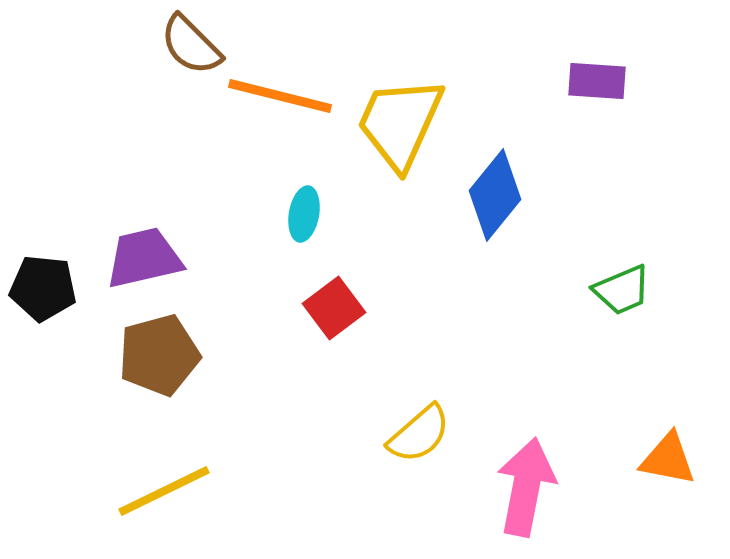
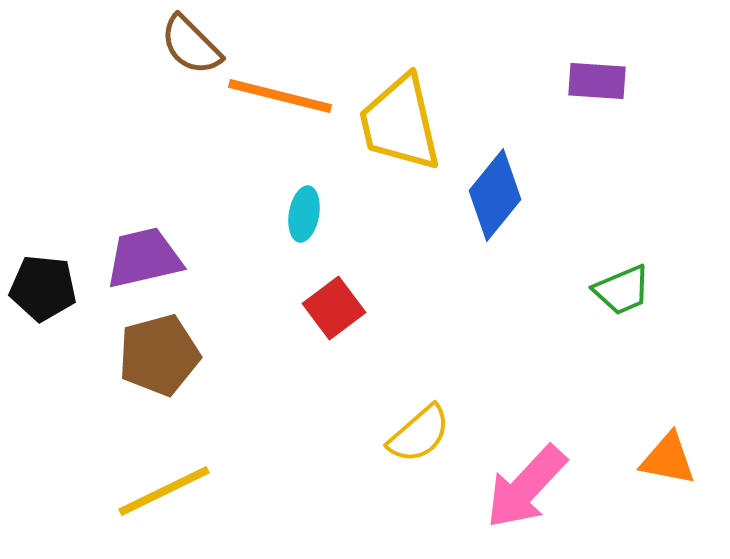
yellow trapezoid: rotated 37 degrees counterclockwise
pink arrow: rotated 148 degrees counterclockwise
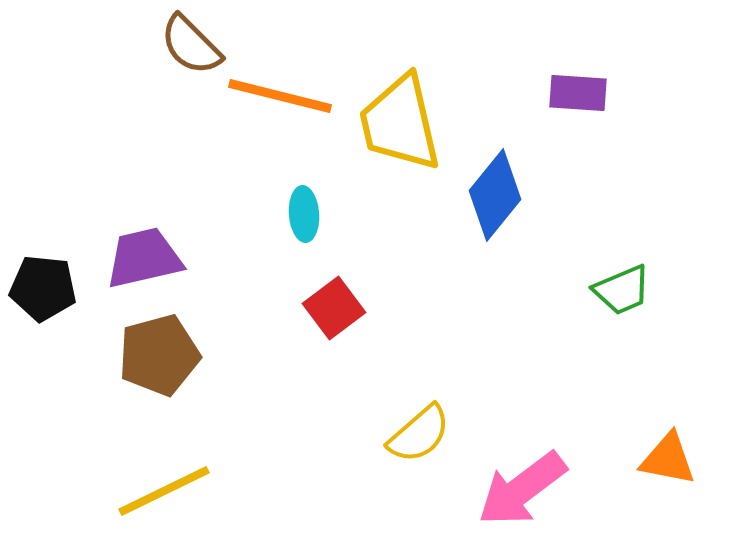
purple rectangle: moved 19 px left, 12 px down
cyan ellipse: rotated 14 degrees counterclockwise
pink arrow: moved 4 px left, 2 px down; rotated 10 degrees clockwise
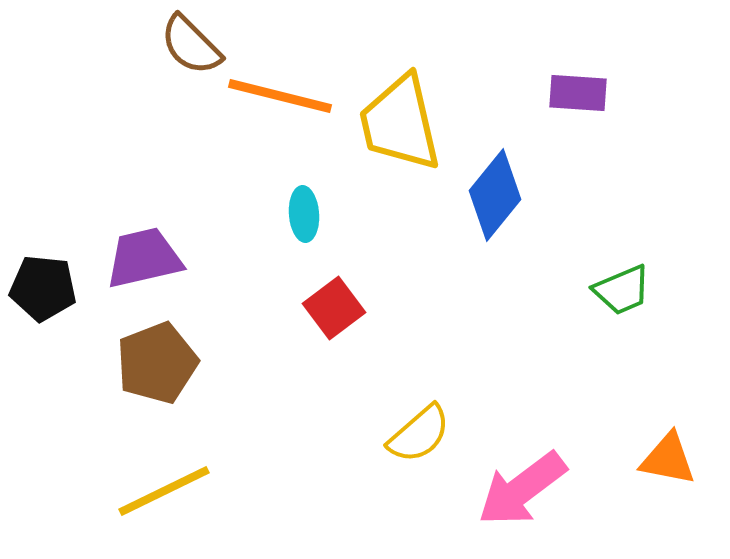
brown pentagon: moved 2 px left, 8 px down; rotated 6 degrees counterclockwise
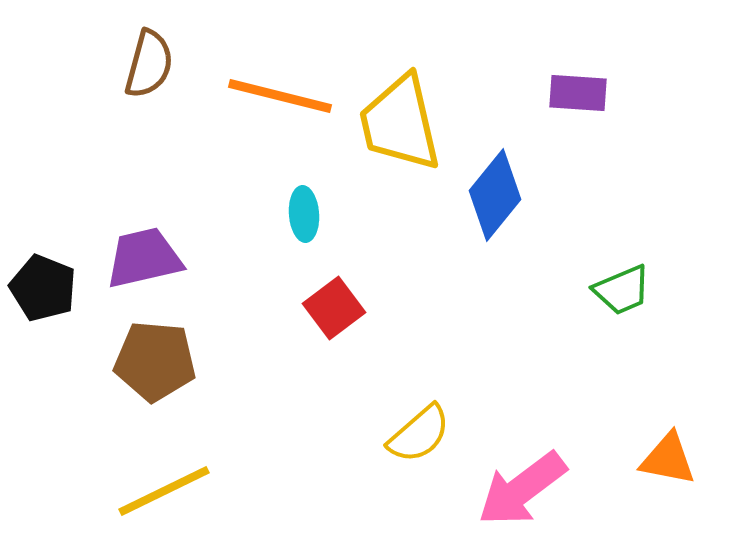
brown semicircle: moved 42 px left, 19 px down; rotated 120 degrees counterclockwise
black pentagon: rotated 16 degrees clockwise
brown pentagon: moved 2 px left, 2 px up; rotated 26 degrees clockwise
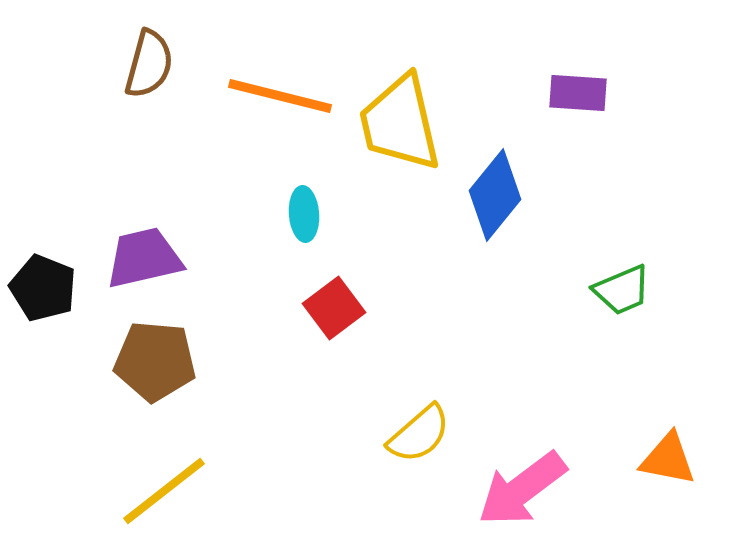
yellow line: rotated 12 degrees counterclockwise
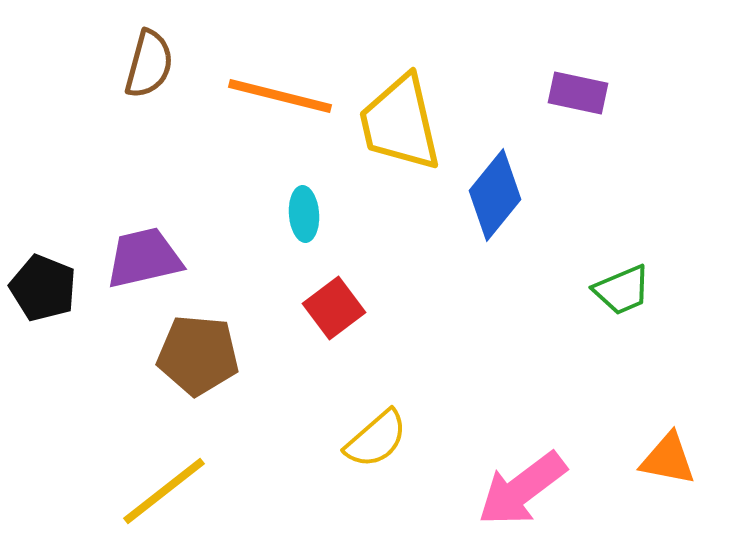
purple rectangle: rotated 8 degrees clockwise
brown pentagon: moved 43 px right, 6 px up
yellow semicircle: moved 43 px left, 5 px down
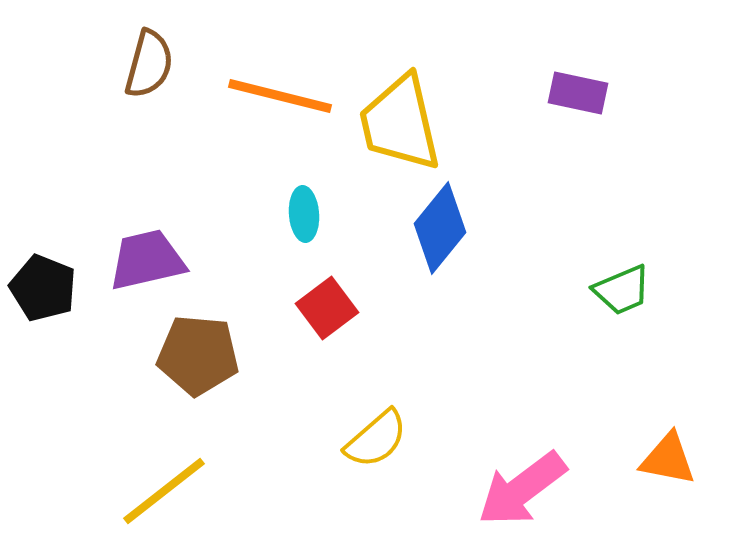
blue diamond: moved 55 px left, 33 px down
purple trapezoid: moved 3 px right, 2 px down
red square: moved 7 px left
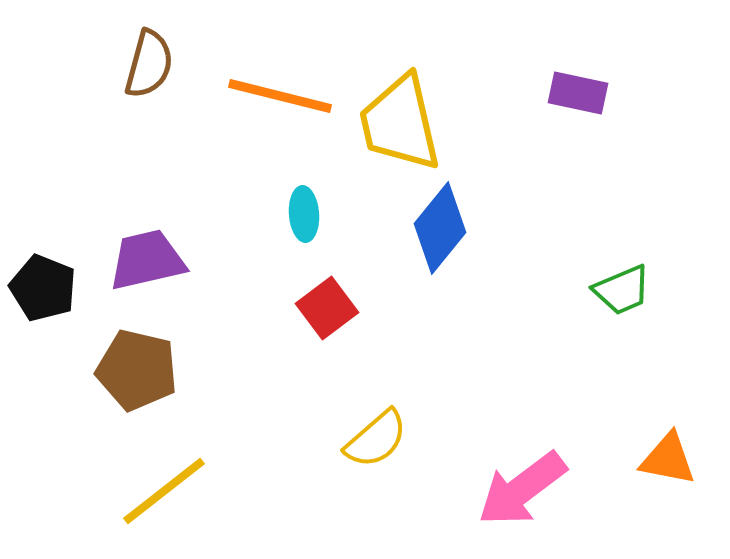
brown pentagon: moved 61 px left, 15 px down; rotated 8 degrees clockwise
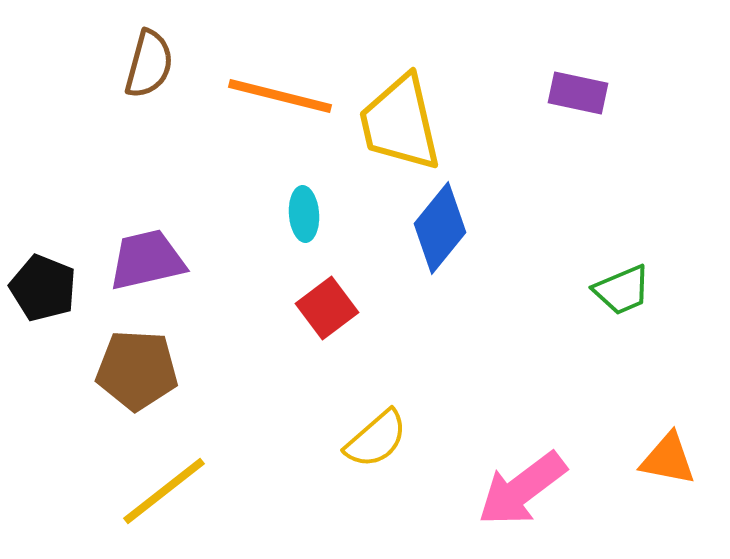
brown pentagon: rotated 10 degrees counterclockwise
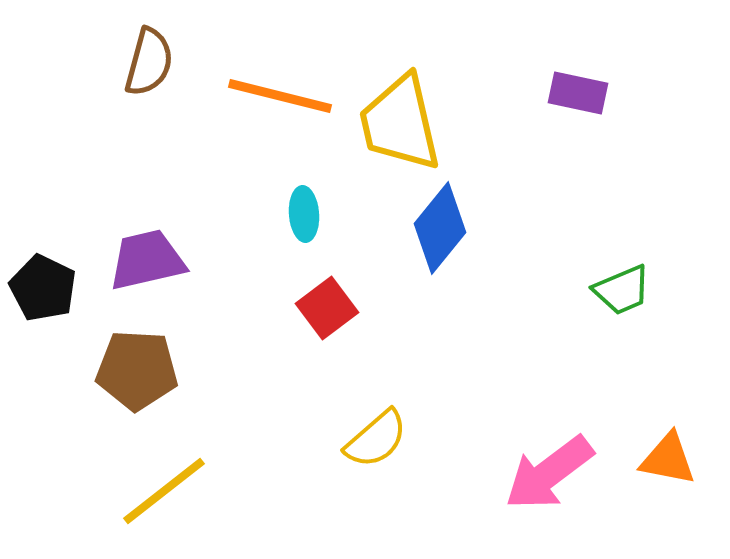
brown semicircle: moved 2 px up
black pentagon: rotated 4 degrees clockwise
pink arrow: moved 27 px right, 16 px up
